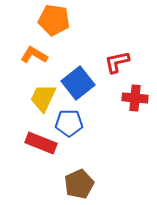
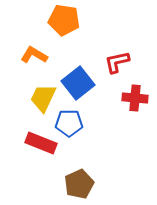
orange pentagon: moved 10 px right
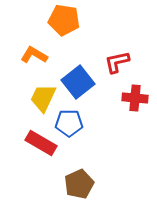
blue square: moved 1 px up
red rectangle: rotated 8 degrees clockwise
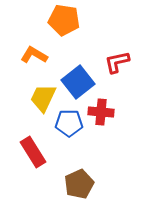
red cross: moved 34 px left, 14 px down
red rectangle: moved 8 px left, 9 px down; rotated 28 degrees clockwise
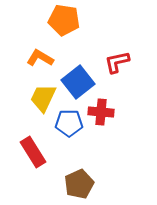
orange L-shape: moved 6 px right, 3 px down
